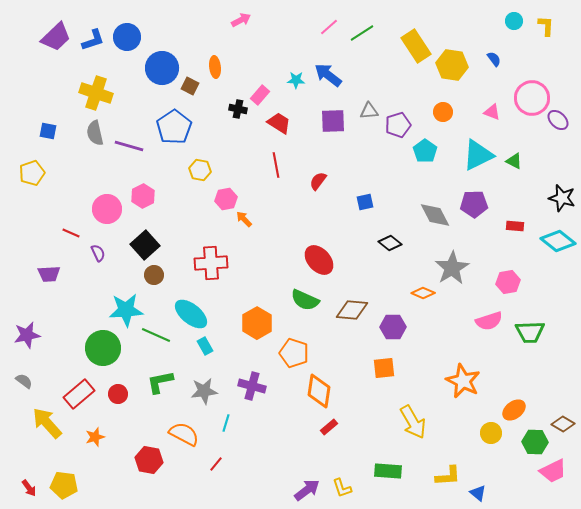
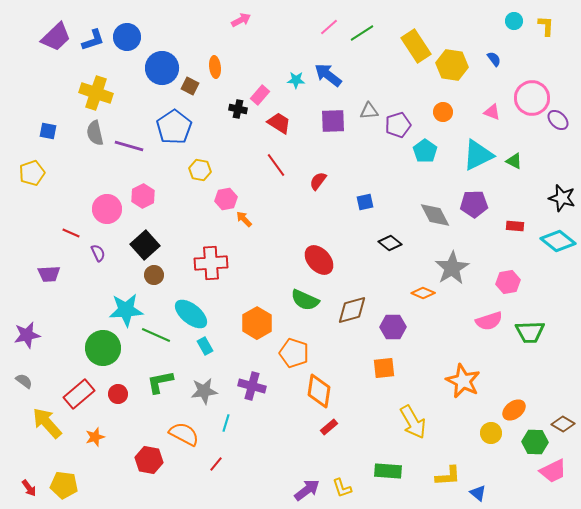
red line at (276, 165): rotated 25 degrees counterclockwise
brown diamond at (352, 310): rotated 20 degrees counterclockwise
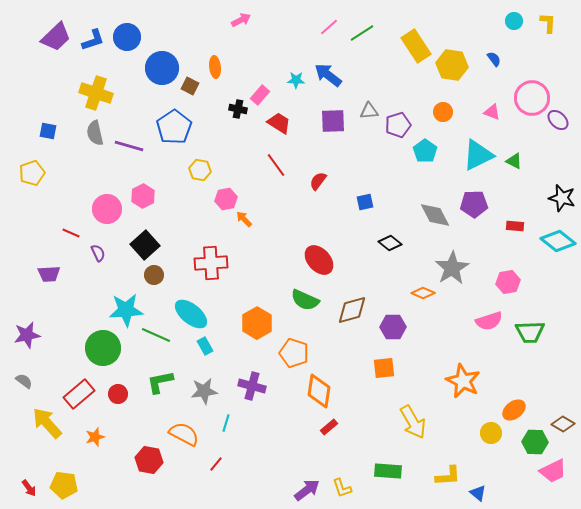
yellow L-shape at (546, 26): moved 2 px right, 3 px up
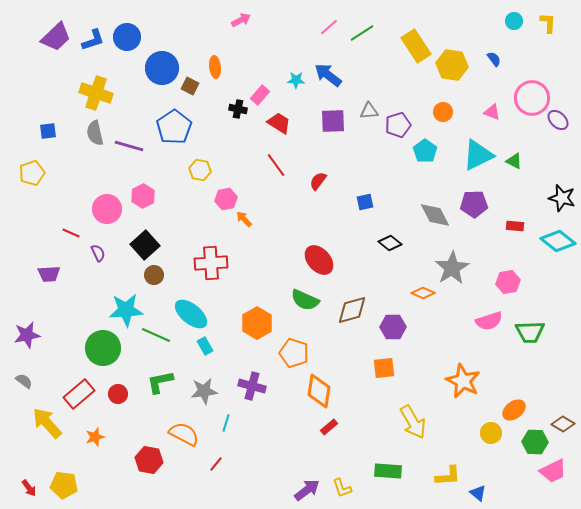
blue square at (48, 131): rotated 18 degrees counterclockwise
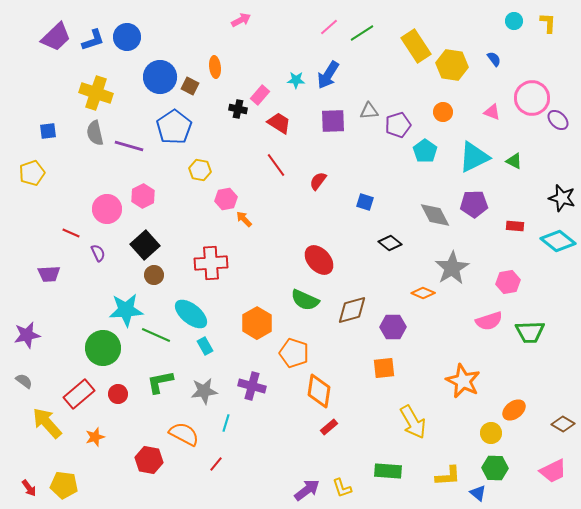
blue circle at (162, 68): moved 2 px left, 9 px down
blue arrow at (328, 75): rotated 96 degrees counterclockwise
cyan triangle at (478, 155): moved 4 px left, 2 px down
blue square at (365, 202): rotated 30 degrees clockwise
green hexagon at (535, 442): moved 40 px left, 26 px down
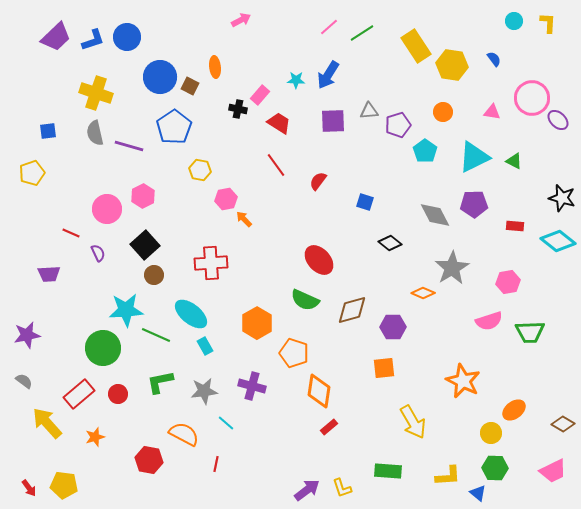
pink triangle at (492, 112): rotated 12 degrees counterclockwise
cyan line at (226, 423): rotated 66 degrees counterclockwise
red line at (216, 464): rotated 28 degrees counterclockwise
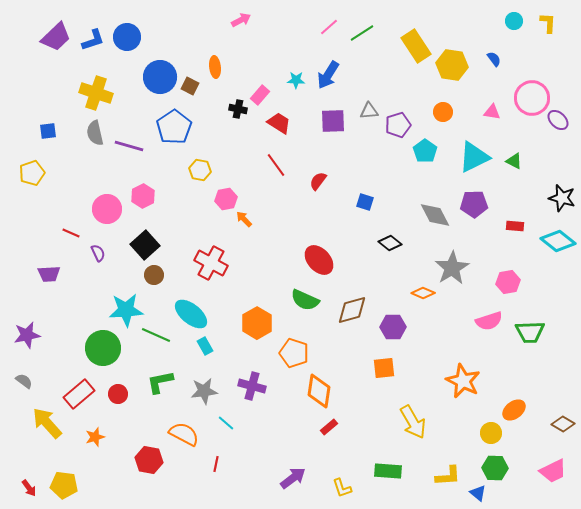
red cross at (211, 263): rotated 32 degrees clockwise
purple arrow at (307, 490): moved 14 px left, 12 px up
